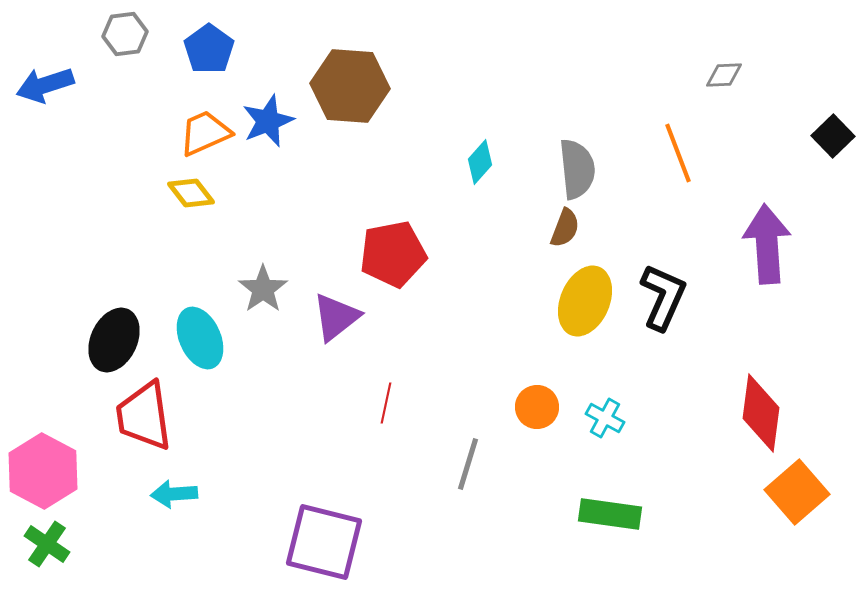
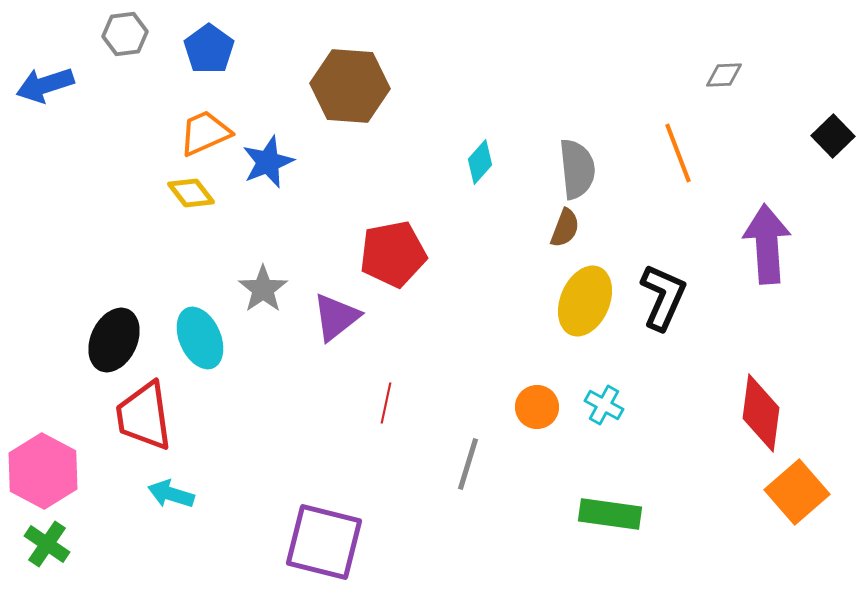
blue star: moved 41 px down
cyan cross: moved 1 px left, 13 px up
cyan arrow: moved 3 px left; rotated 21 degrees clockwise
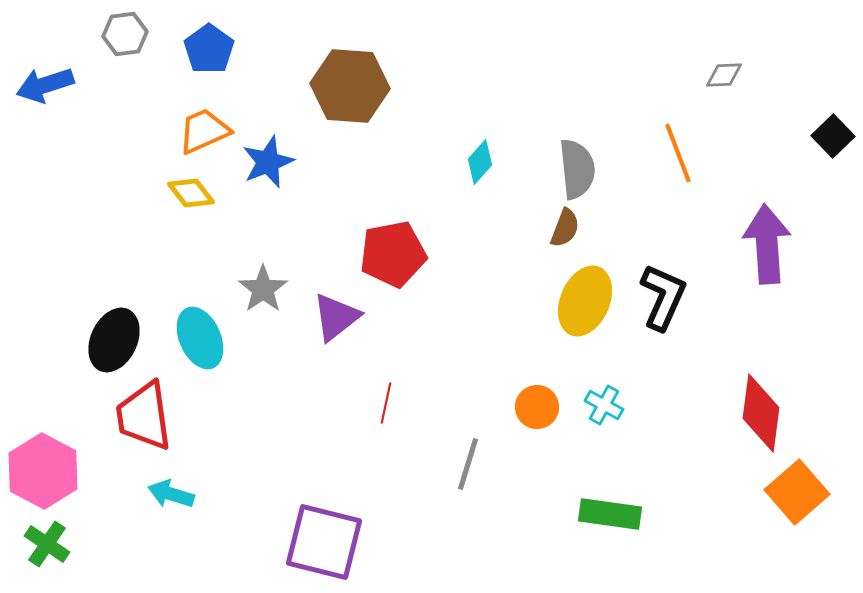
orange trapezoid: moved 1 px left, 2 px up
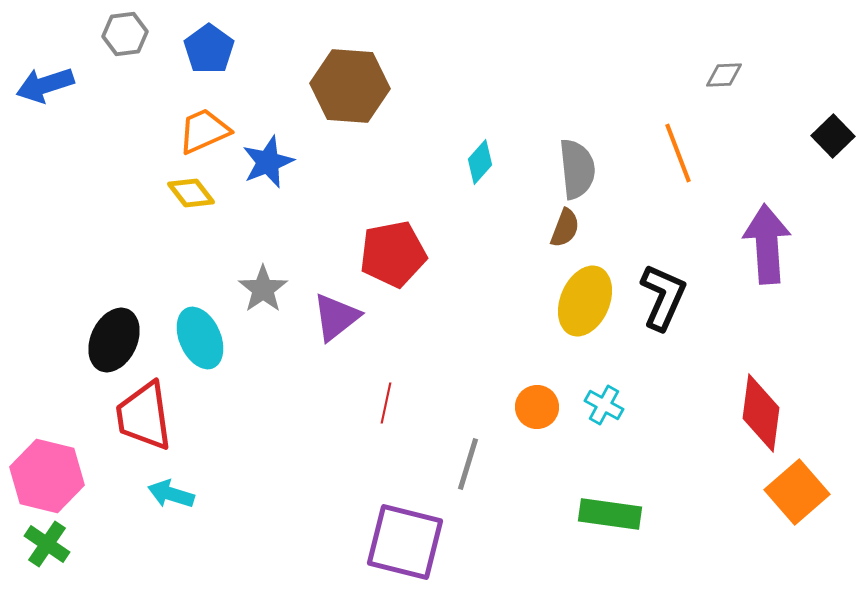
pink hexagon: moved 4 px right, 5 px down; rotated 14 degrees counterclockwise
purple square: moved 81 px right
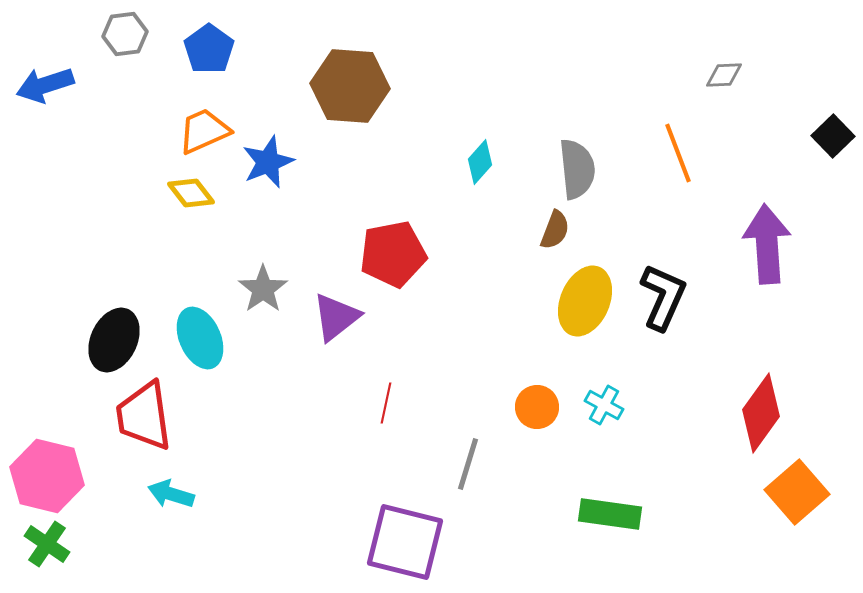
brown semicircle: moved 10 px left, 2 px down
red diamond: rotated 28 degrees clockwise
